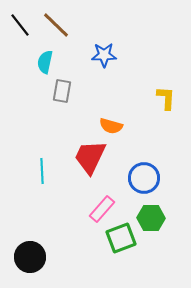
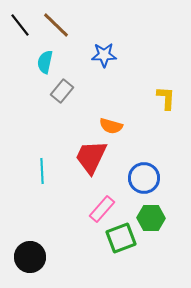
gray rectangle: rotated 30 degrees clockwise
red trapezoid: moved 1 px right
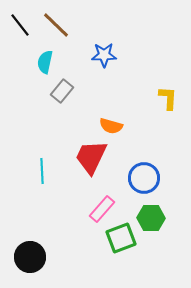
yellow L-shape: moved 2 px right
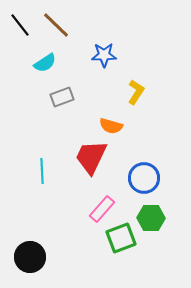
cyan semicircle: moved 1 px down; rotated 135 degrees counterclockwise
gray rectangle: moved 6 px down; rotated 30 degrees clockwise
yellow L-shape: moved 32 px left, 6 px up; rotated 30 degrees clockwise
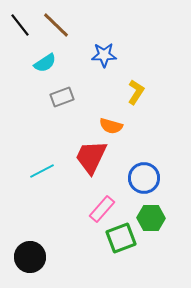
cyan line: rotated 65 degrees clockwise
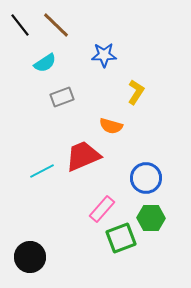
red trapezoid: moved 8 px left, 1 px up; rotated 42 degrees clockwise
blue circle: moved 2 px right
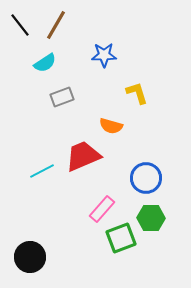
brown line: rotated 76 degrees clockwise
yellow L-shape: moved 1 px right, 1 px down; rotated 50 degrees counterclockwise
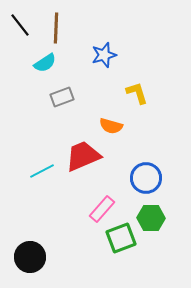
brown line: moved 3 px down; rotated 28 degrees counterclockwise
blue star: rotated 15 degrees counterclockwise
